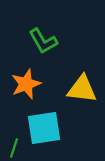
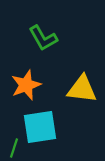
green L-shape: moved 3 px up
orange star: moved 1 px down
cyan square: moved 4 px left, 1 px up
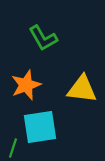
green line: moved 1 px left
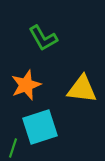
cyan square: rotated 9 degrees counterclockwise
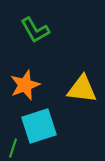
green L-shape: moved 8 px left, 8 px up
orange star: moved 1 px left
cyan square: moved 1 px left, 1 px up
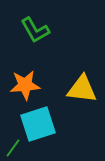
orange star: rotated 16 degrees clockwise
cyan square: moved 1 px left, 2 px up
green line: rotated 18 degrees clockwise
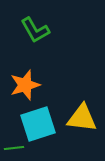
orange star: rotated 12 degrees counterclockwise
yellow triangle: moved 29 px down
green line: moved 1 px right; rotated 48 degrees clockwise
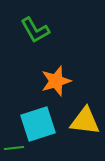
orange star: moved 31 px right, 4 px up
yellow triangle: moved 3 px right, 3 px down
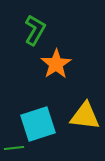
green L-shape: rotated 120 degrees counterclockwise
orange star: moved 17 px up; rotated 16 degrees counterclockwise
yellow triangle: moved 5 px up
